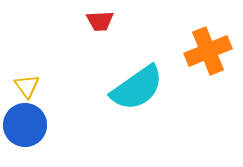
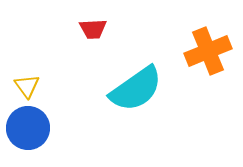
red trapezoid: moved 7 px left, 8 px down
cyan semicircle: moved 1 px left, 1 px down
blue circle: moved 3 px right, 3 px down
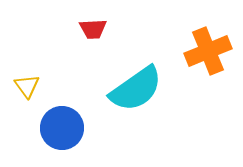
blue circle: moved 34 px right
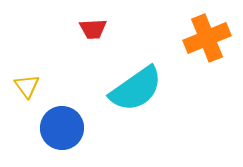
orange cross: moved 1 px left, 13 px up
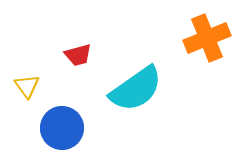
red trapezoid: moved 15 px left, 26 px down; rotated 12 degrees counterclockwise
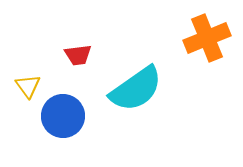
red trapezoid: rotated 8 degrees clockwise
yellow triangle: moved 1 px right
blue circle: moved 1 px right, 12 px up
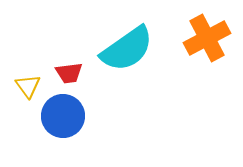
orange cross: rotated 6 degrees counterclockwise
red trapezoid: moved 9 px left, 18 px down
cyan semicircle: moved 9 px left, 40 px up
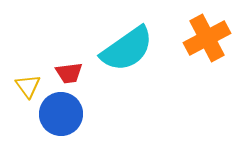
blue circle: moved 2 px left, 2 px up
